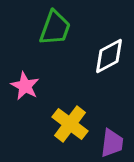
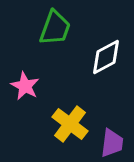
white diamond: moved 3 px left, 1 px down
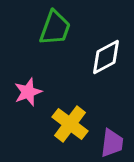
pink star: moved 3 px right, 6 px down; rotated 24 degrees clockwise
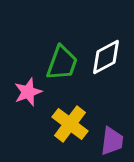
green trapezoid: moved 7 px right, 35 px down
purple trapezoid: moved 2 px up
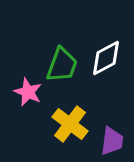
white diamond: moved 1 px down
green trapezoid: moved 2 px down
pink star: rotated 28 degrees counterclockwise
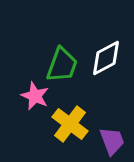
pink star: moved 7 px right, 4 px down
purple trapezoid: rotated 28 degrees counterclockwise
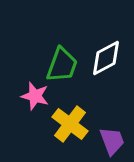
pink star: rotated 8 degrees counterclockwise
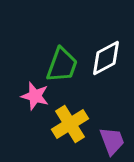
yellow cross: rotated 21 degrees clockwise
